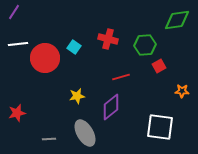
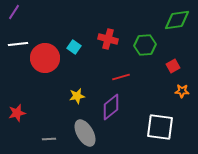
red square: moved 14 px right
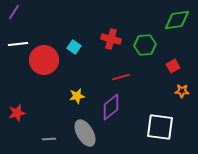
red cross: moved 3 px right
red circle: moved 1 px left, 2 px down
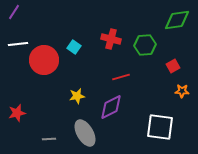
purple diamond: rotated 12 degrees clockwise
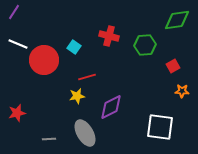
red cross: moved 2 px left, 3 px up
white line: rotated 30 degrees clockwise
red line: moved 34 px left
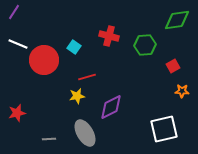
white square: moved 4 px right, 2 px down; rotated 20 degrees counterclockwise
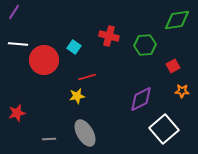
white line: rotated 18 degrees counterclockwise
purple diamond: moved 30 px right, 8 px up
white square: rotated 28 degrees counterclockwise
